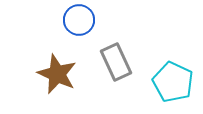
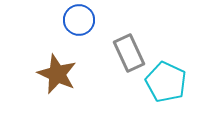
gray rectangle: moved 13 px right, 9 px up
cyan pentagon: moved 7 px left
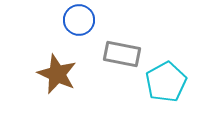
gray rectangle: moved 7 px left, 1 px down; rotated 54 degrees counterclockwise
cyan pentagon: rotated 18 degrees clockwise
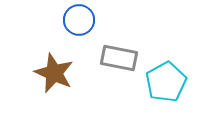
gray rectangle: moved 3 px left, 4 px down
brown star: moved 3 px left, 1 px up
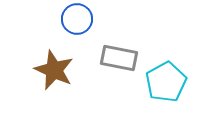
blue circle: moved 2 px left, 1 px up
brown star: moved 3 px up
